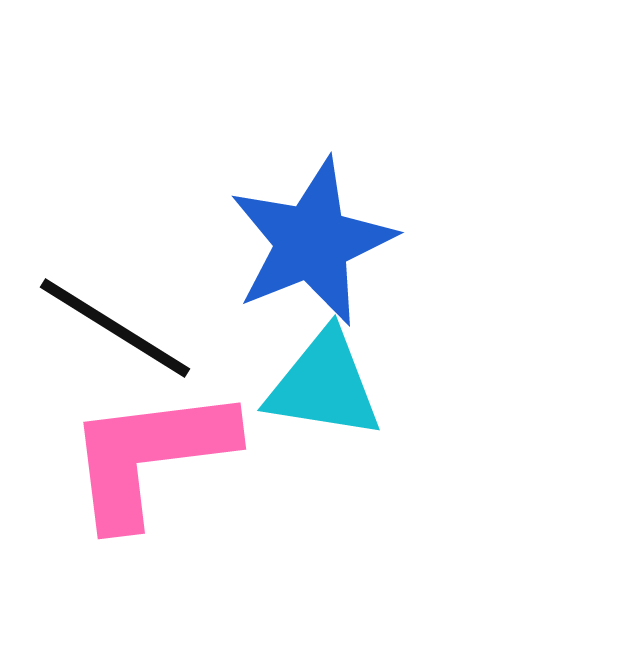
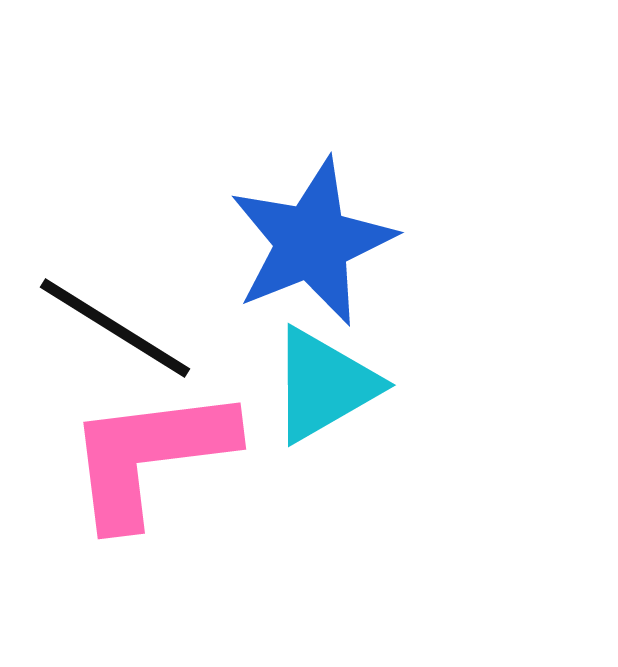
cyan triangle: rotated 39 degrees counterclockwise
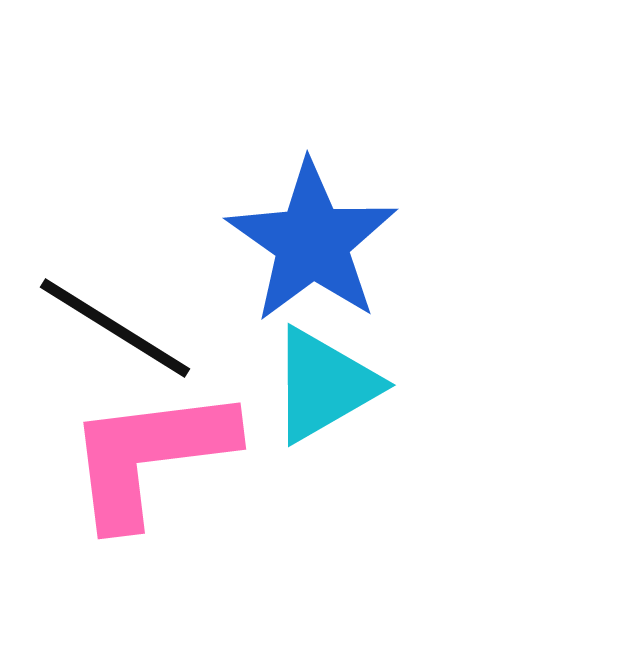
blue star: rotated 15 degrees counterclockwise
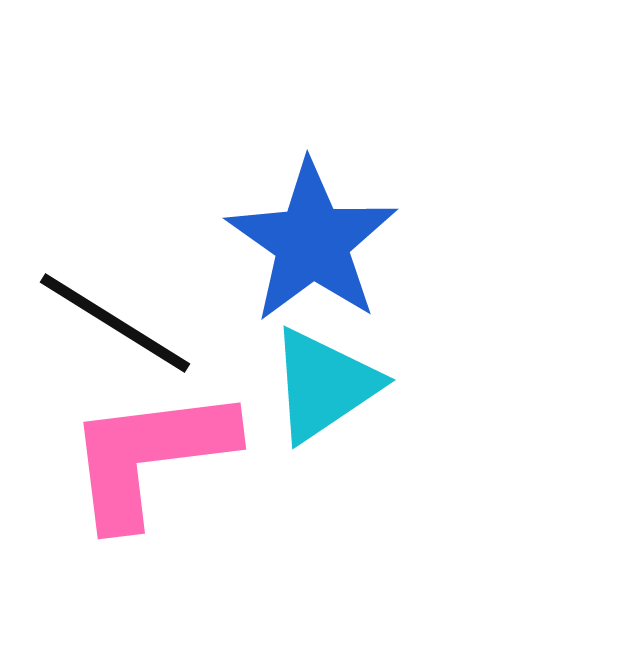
black line: moved 5 px up
cyan triangle: rotated 4 degrees counterclockwise
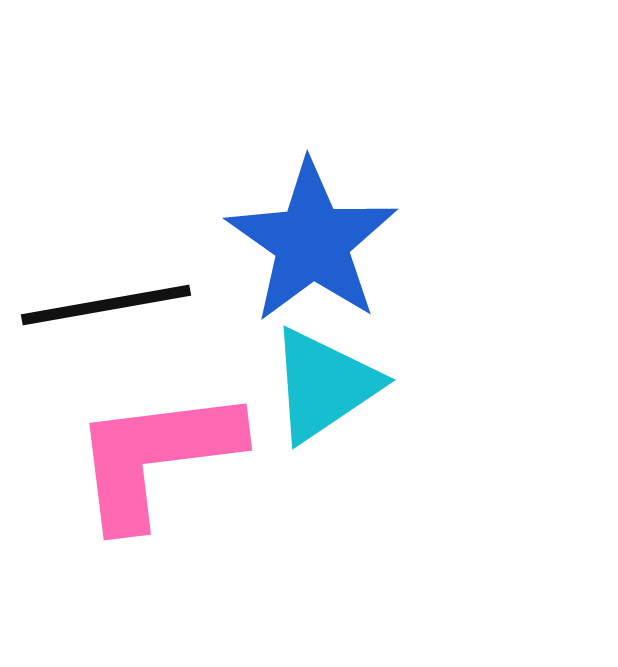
black line: moved 9 px left, 18 px up; rotated 42 degrees counterclockwise
pink L-shape: moved 6 px right, 1 px down
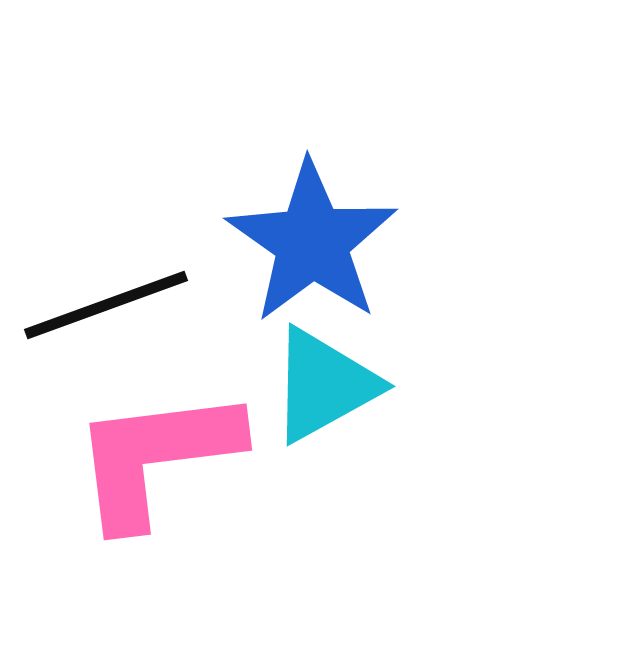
black line: rotated 10 degrees counterclockwise
cyan triangle: rotated 5 degrees clockwise
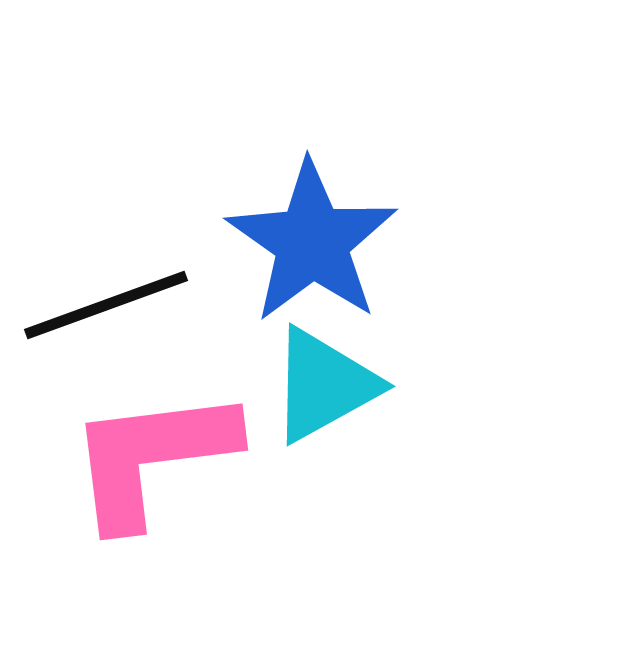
pink L-shape: moved 4 px left
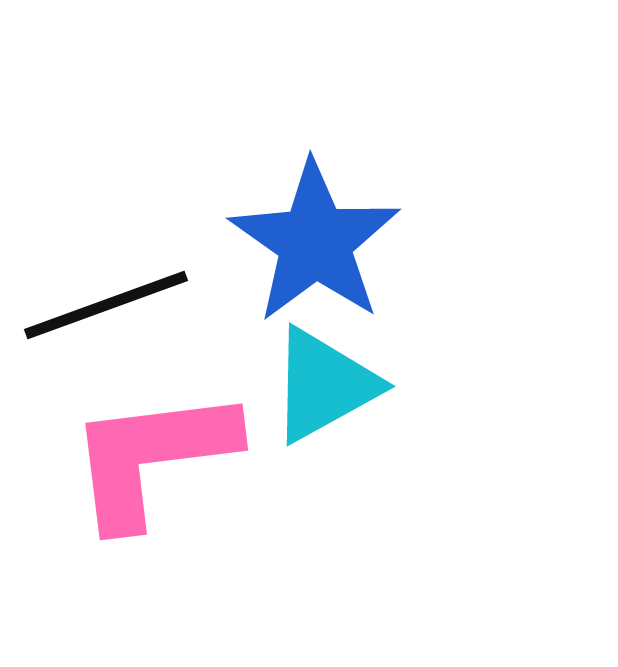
blue star: moved 3 px right
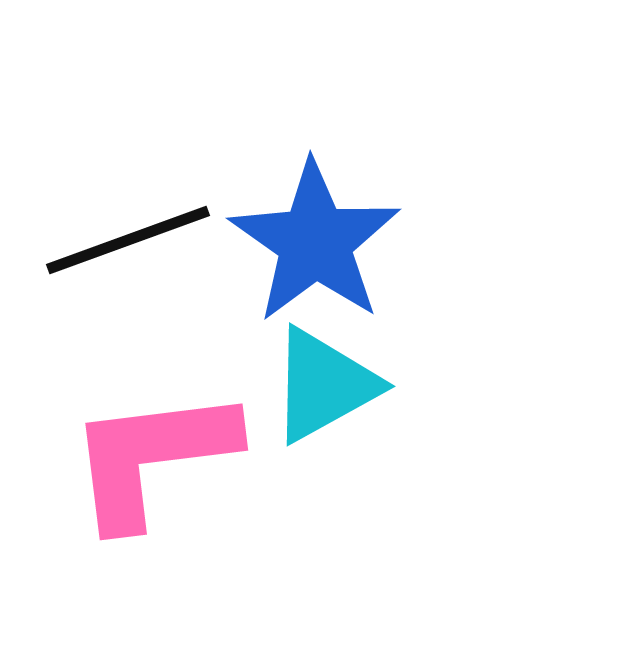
black line: moved 22 px right, 65 px up
